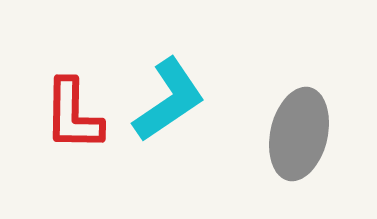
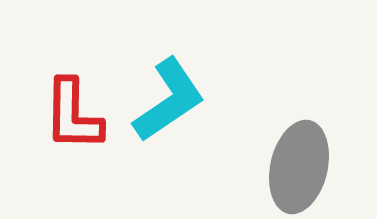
gray ellipse: moved 33 px down
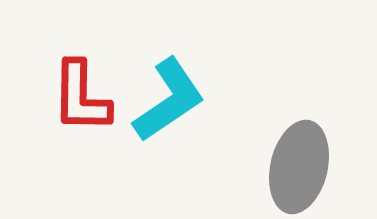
red L-shape: moved 8 px right, 18 px up
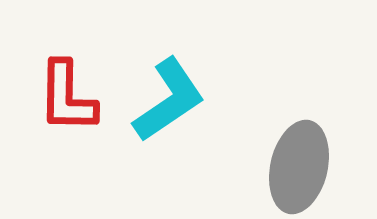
red L-shape: moved 14 px left
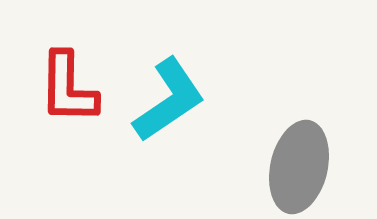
red L-shape: moved 1 px right, 9 px up
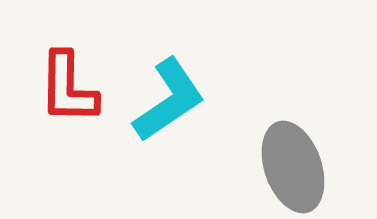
gray ellipse: moved 6 px left; rotated 32 degrees counterclockwise
